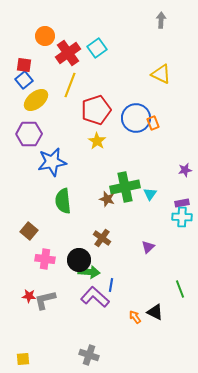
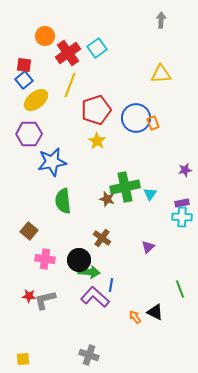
yellow triangle: rotated 30 degrees counterclockwise
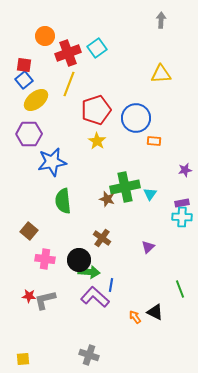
red cross: rotated 15 degrees clockwise
yellow line: moved 1 px left, 1 px up
orange rectangle: moved 1 px right, 18 px down; rotated 64 degrees counterclockwise
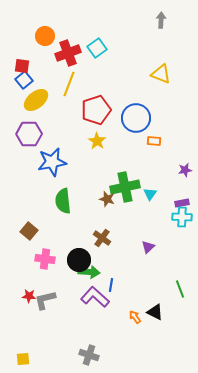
red square: moved 2 px left, 1 px down
yellow triangle: rotated 25 degrees clockwise
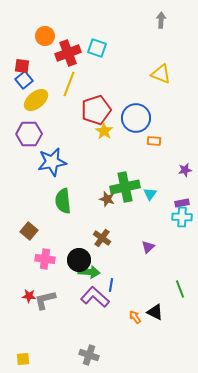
cyan square: rotated 36 degrees counterclockwise
yellow star: moved 7 px right, 10 px up
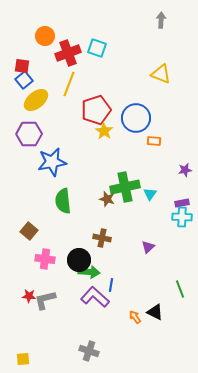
brown cross: rotated 24 degrees counterclockwise
gray cross: moved 4 px up
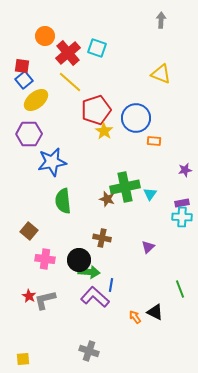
red cross: rotated 20 degrees counterclockwise
yellow line: moved 1 px right, 2 px up; rotated 70 degrees counterclockwise
red star: rotated 24 degrees clockwise
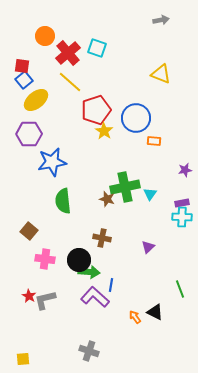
gray arrow: rotated 77 degrees clockwise
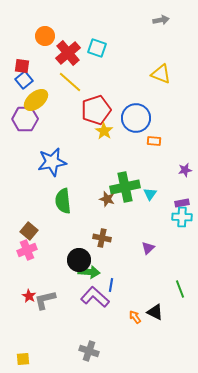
purple hexagon: moved 4 px left, 15 px up
purple triangle: moved 1 px down
pink cross: moved 18 px left, 9 px up; rotated 30 degrees counterclockwise
